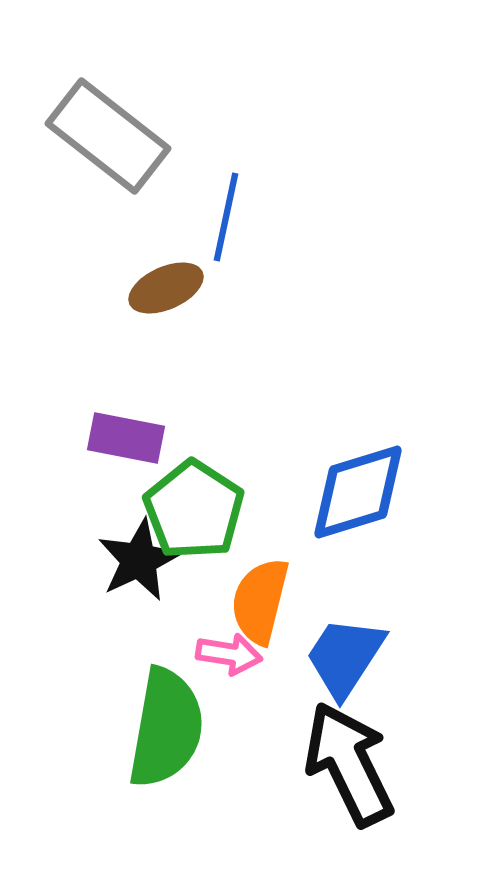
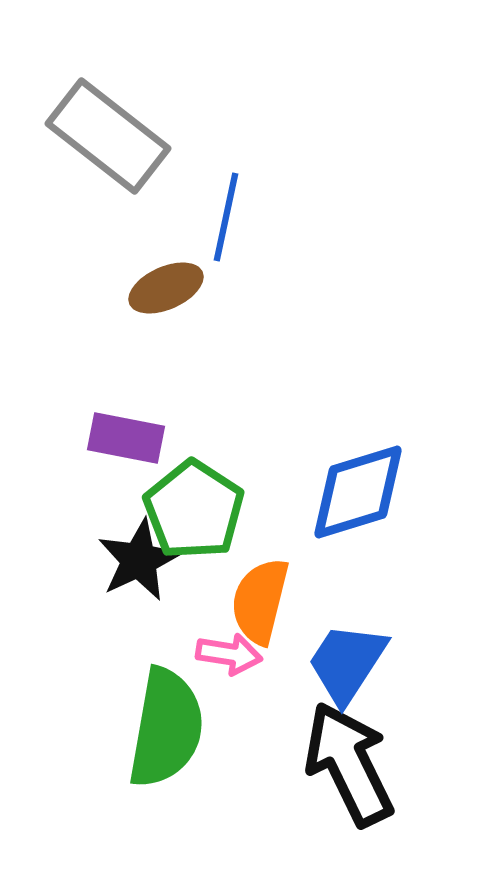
blue trapezoid: moved 2 px right, 6 px down
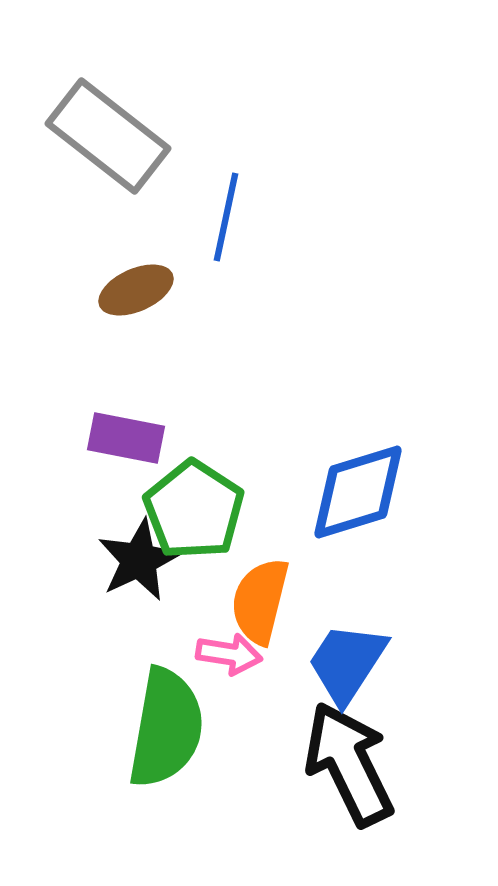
brown ellipse: moved 30 px left, 2 px down
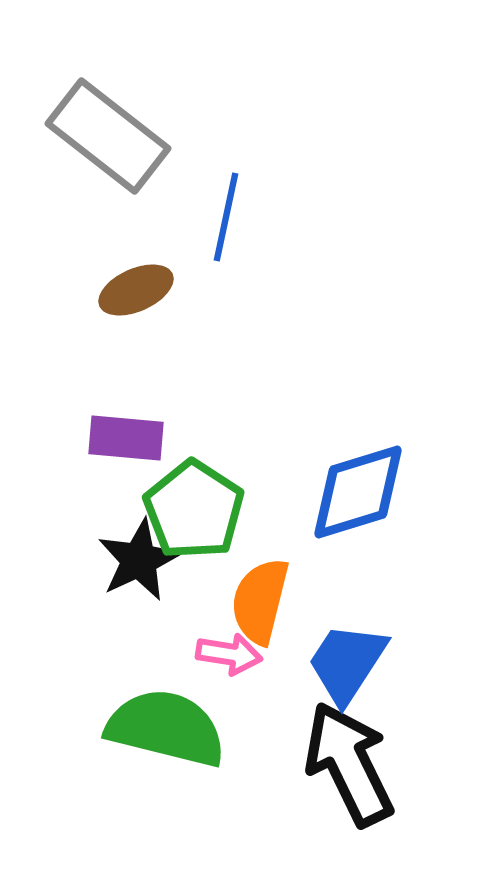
purple rectangle: rotated 6 degrees counterclockwise
green semicircle: rotated 86 degrees counterclockwise
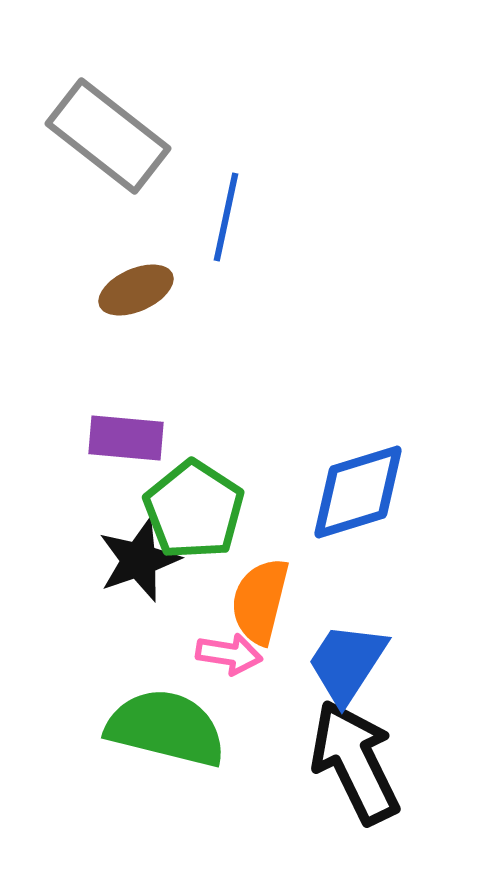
black star: rotated 6 degrees clockwise
black arrow: moved 6 px right, 2 px up
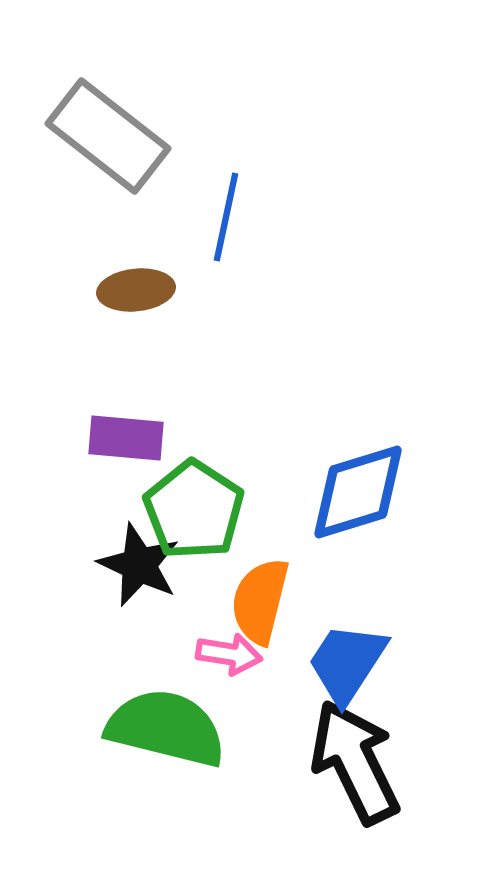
brown ellipse: rotated 18 degrees clockwise
black star: moved 5 px down; rotated 28 degrees counterclockwise
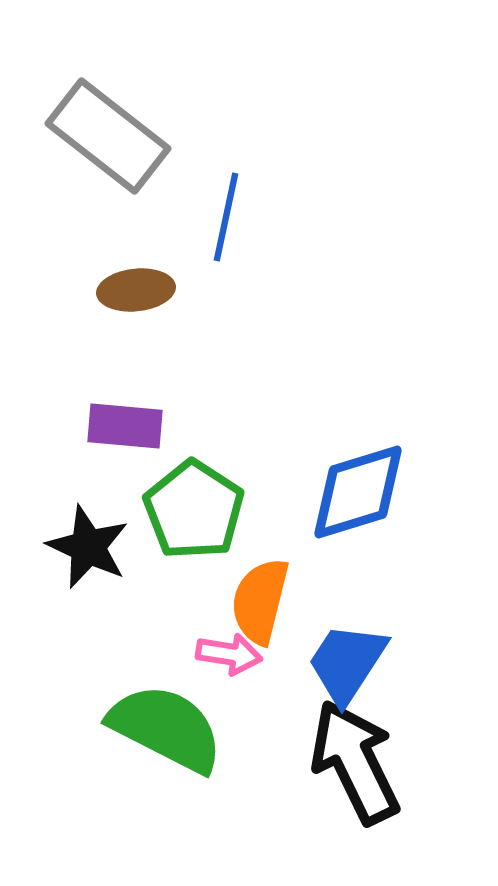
purple rectangle: moved 1 px left, 12 px up
black star: moved 51 px left, 18 px up
green semicircle: rotated 13 degrees clockwise
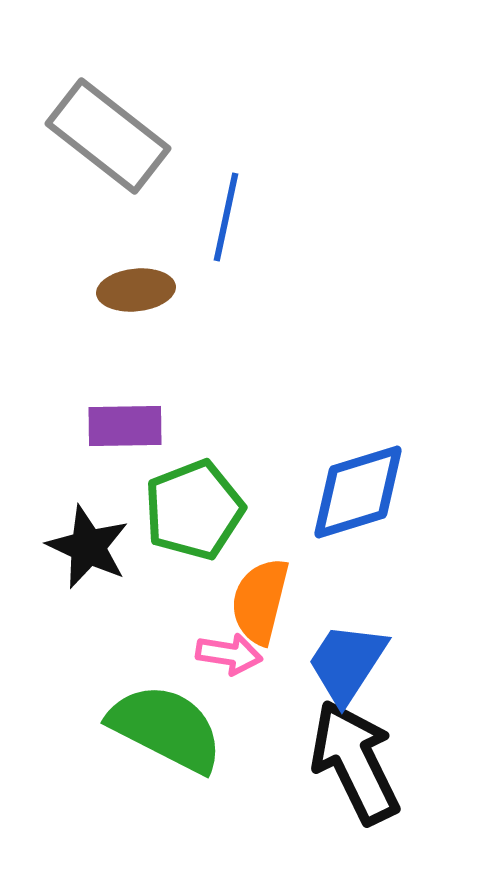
purple rectangle: rotated 6 degrees counterclockwise
green pentagon: rotated 18 degrees clockwise
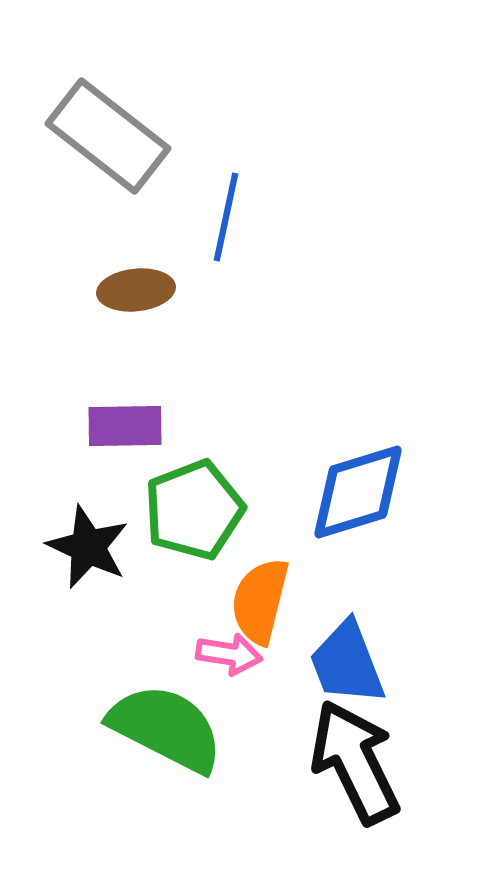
blue trapezoid: rotated 54 degrees counterclockwise
